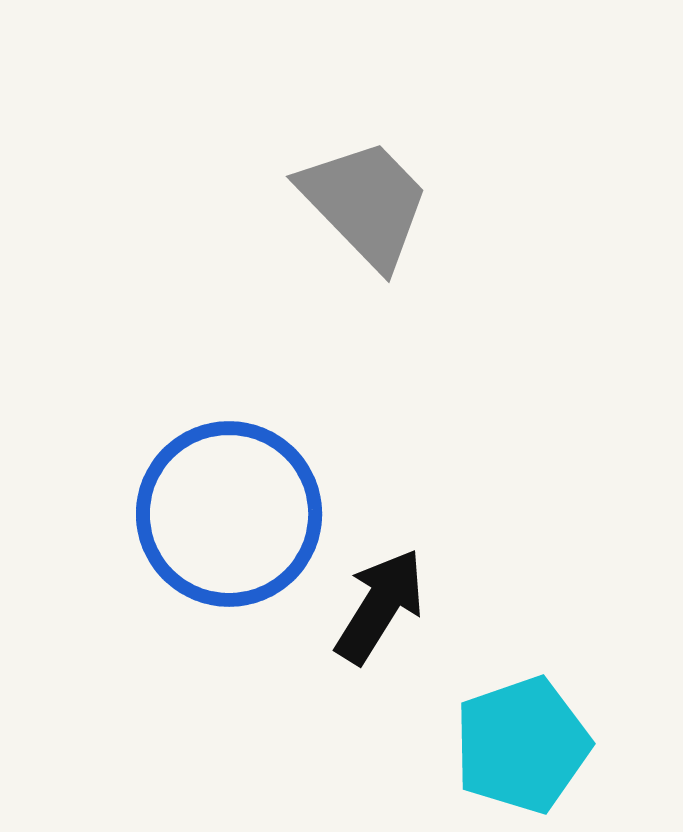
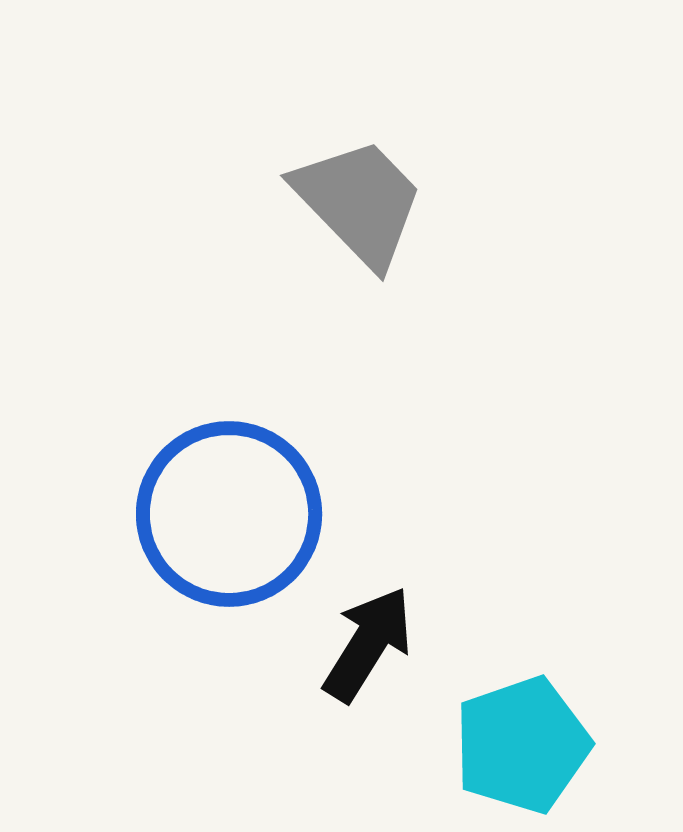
gray trapezoid: moved 6 px left, 1 px up
black arrow: moved 12 px left, 38 px down
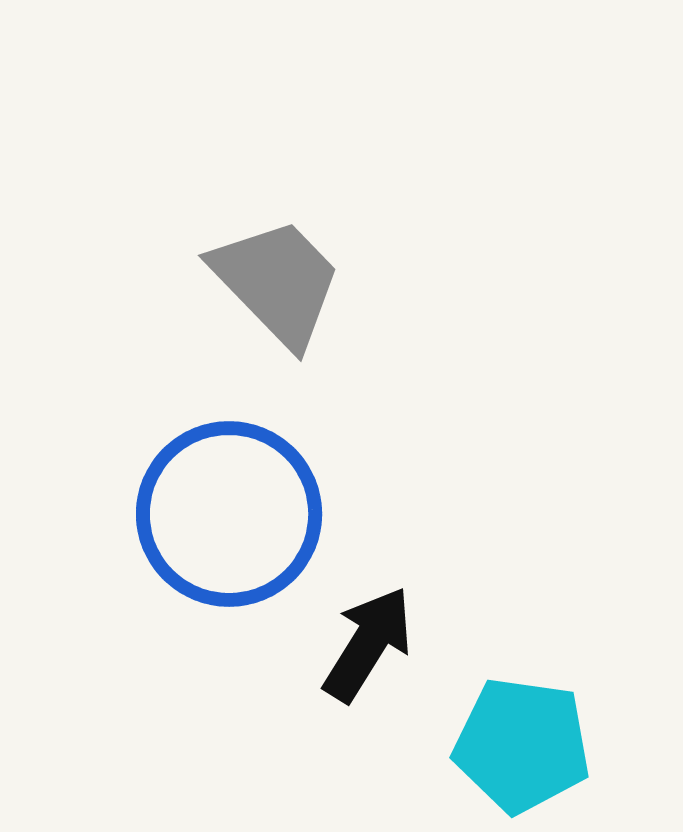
gray trapezoid: moved 82 px left, 80 px down
cyan pentagon: rotated 27 degrees clockwise
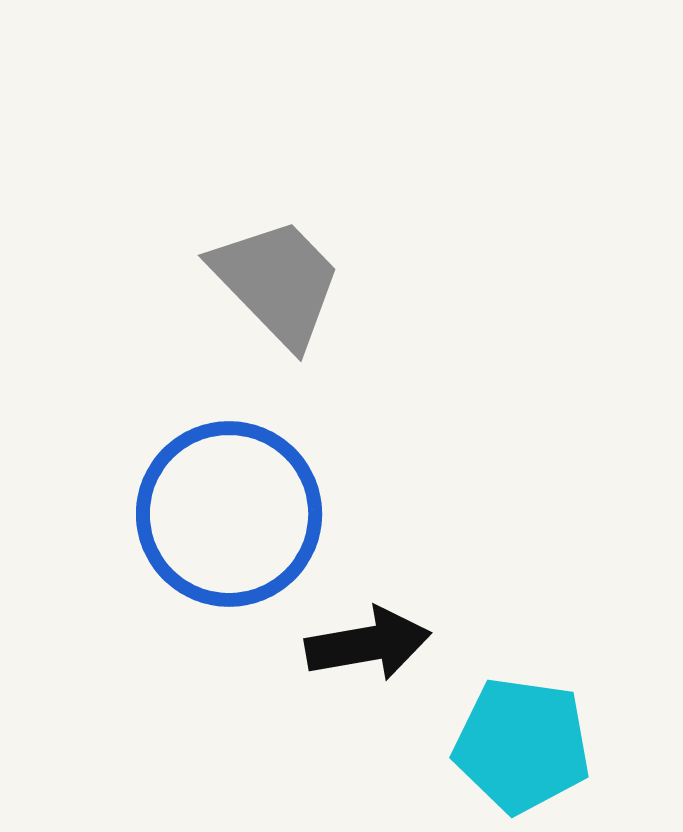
black arrow: rotated 48 degrees clockwise
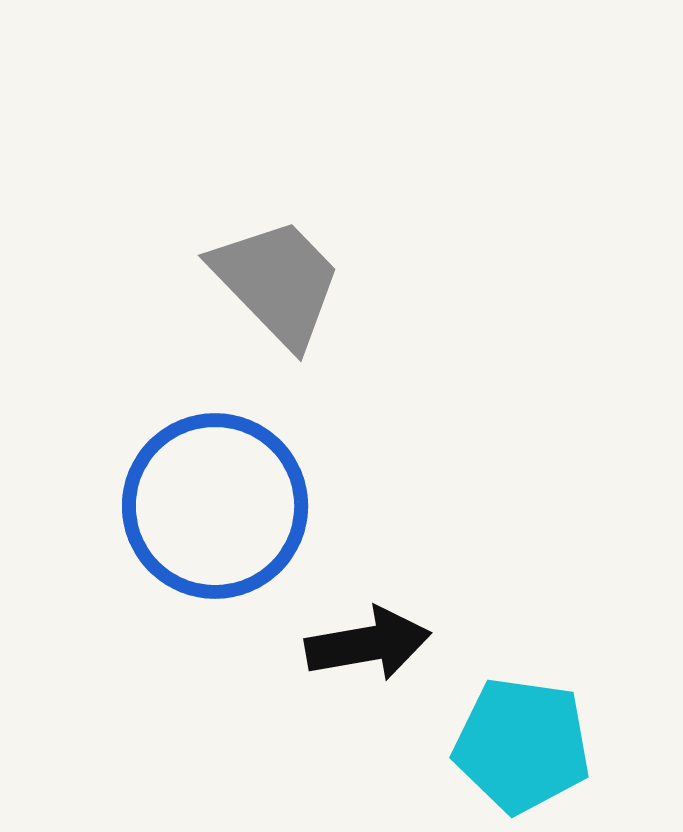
blue circle: moved 14 px left, 8 px up
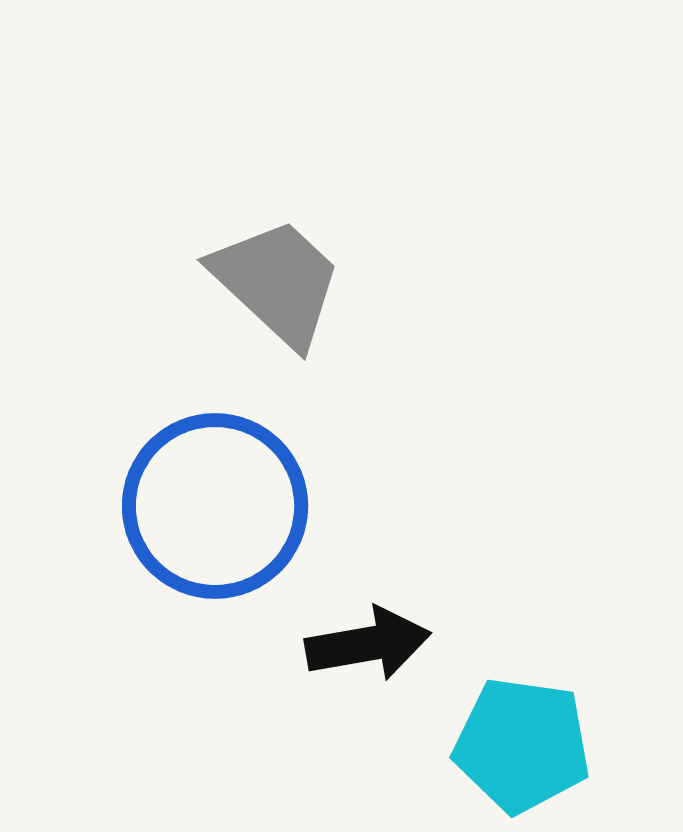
gray trapezoid: rotated 3 degrees counterclockwise
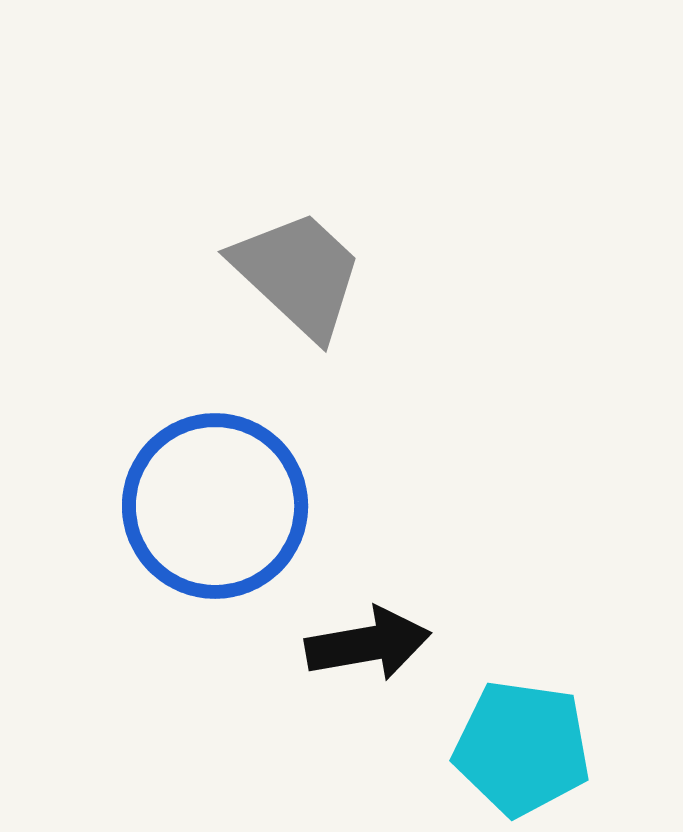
gray trapezoid: moved 21 px right, 8 px up
cyan pentagon: moved 3 px down
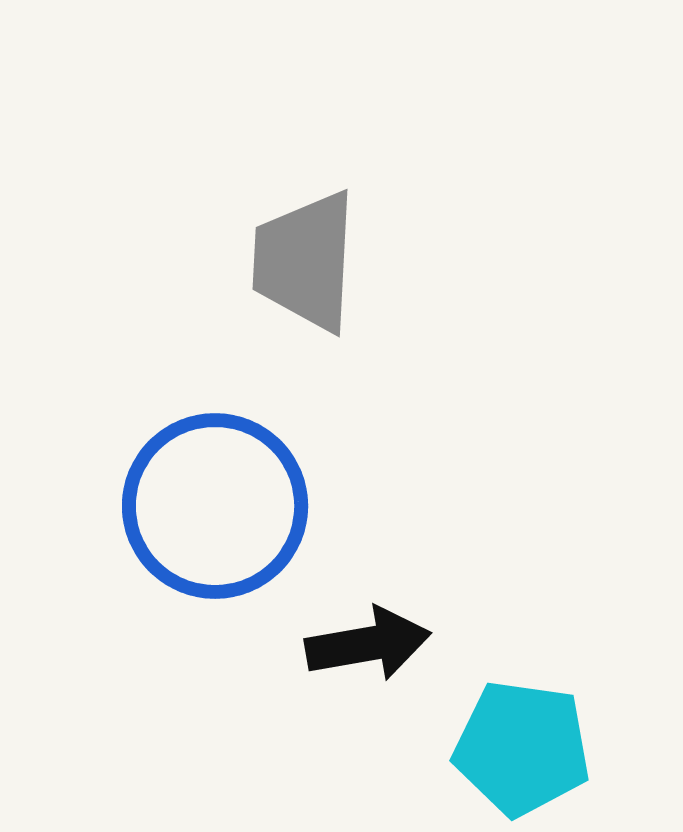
gray trapezoid: moved 7 px right, 13 px up; rotated 130 degrees counterclockwise
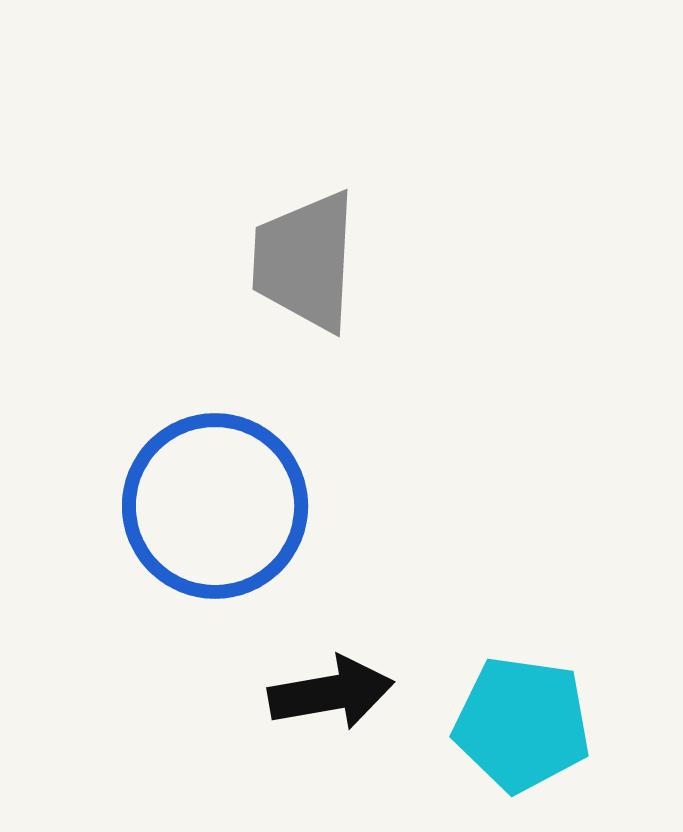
black arrow: moved 37 px left, 49 px down
cyan pentagon: moved 24 px up
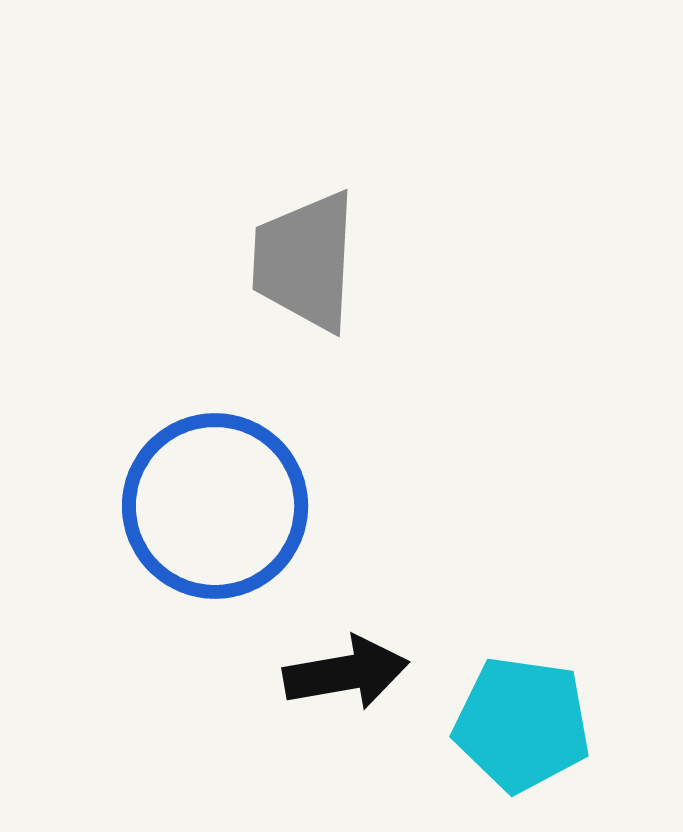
black arrow: moved 15 px right, 20 px up
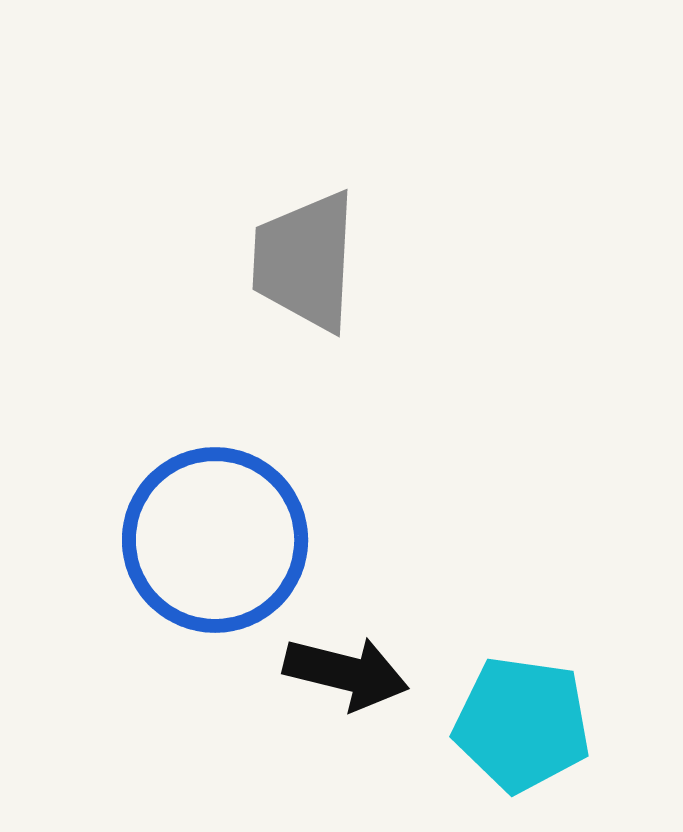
blue circle: moved 34 px down
black arrow: rotated 24 degrees clockwise
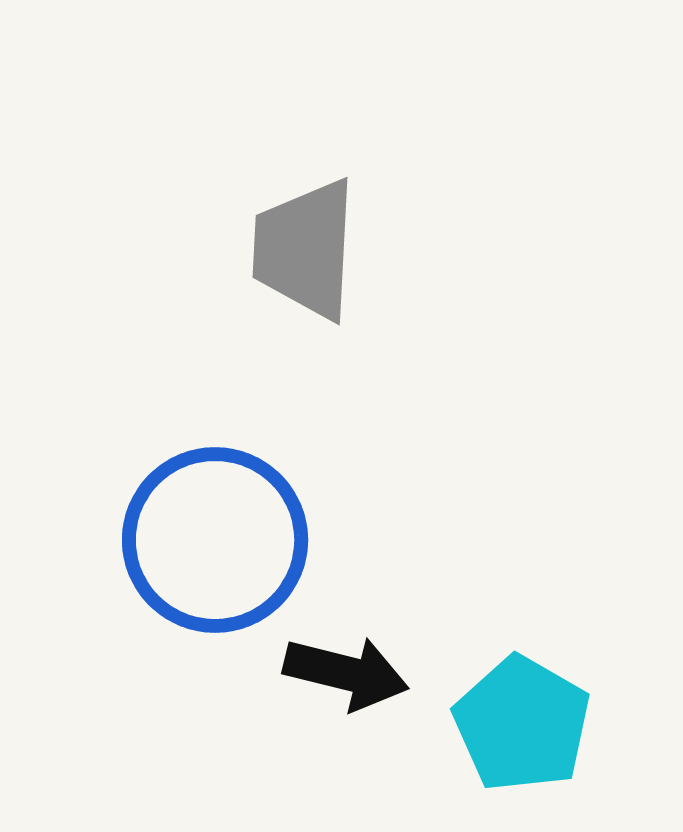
gray trapezoid: moved 12 px up
cyan pentagon: rotated 22 degrees clockwise
